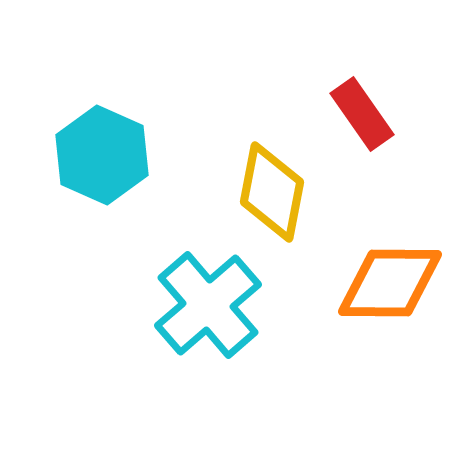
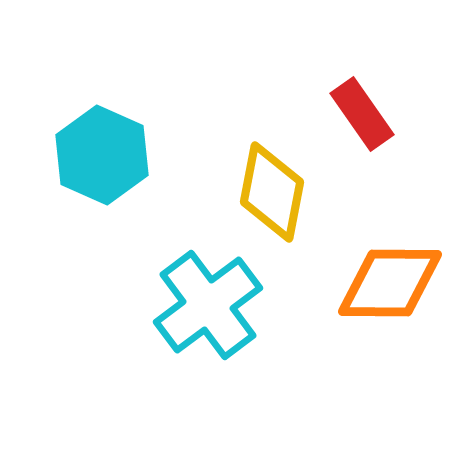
cyan cross: rotated 4 degrees clockwise
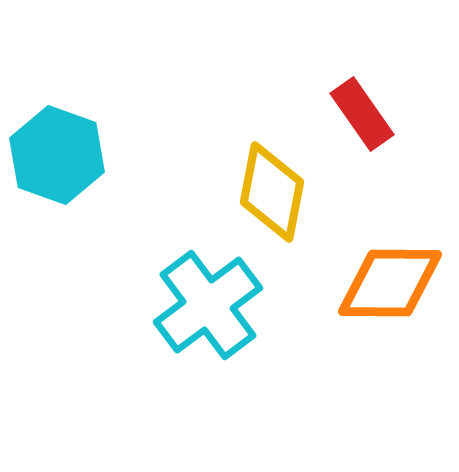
cyan hexagon: moved 45 px left; rotated 4 degrees counterclockwise
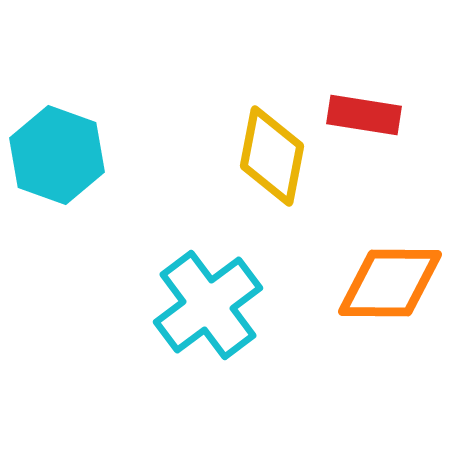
red rectangle: moved 2 px right, 1 px down; rotated 46 degrees counterclockwise
yellow diamond: moved 36 px up
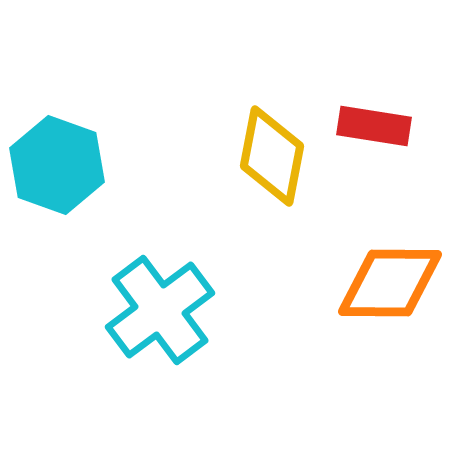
red rectangle: moved 10 px right, 11 px down
cyan hexagon: moved 10 px down
cyan cross: moved 48 px left, 5 px down
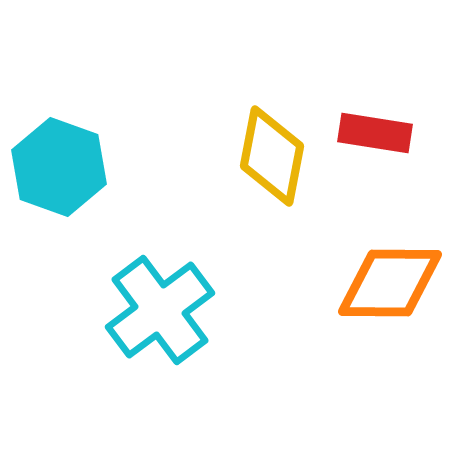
red rectangle: moved 1 px right, 7 px down
cyan hexagon: moved 2 px right, 2 px down
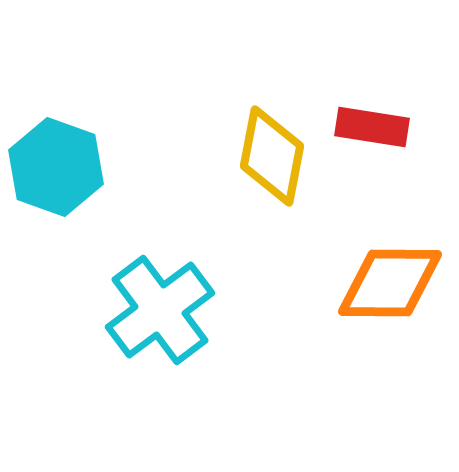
red rectangle: moved 3 px left, 6 px up
cyan hexagon: moved 3 px left
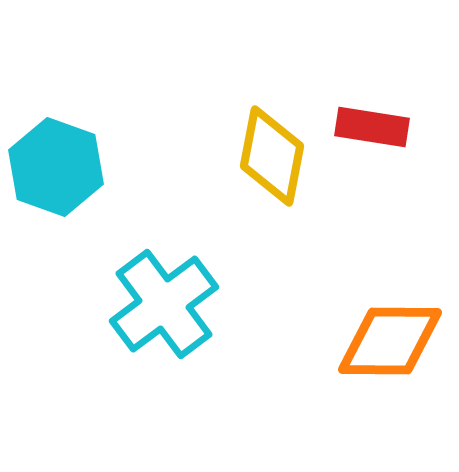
orange diamond: moved 58 px down
cyan cross: moved 4 px right, 6 px up
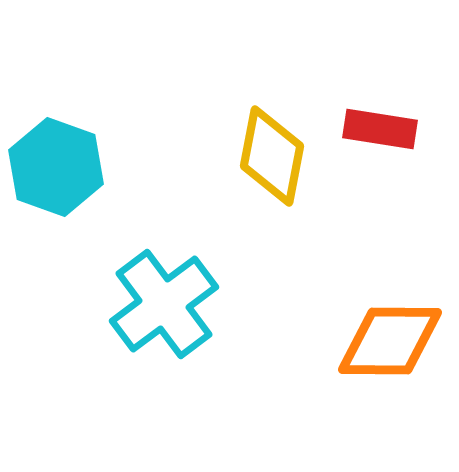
red rectangle: moved 8 px right, 2 px down
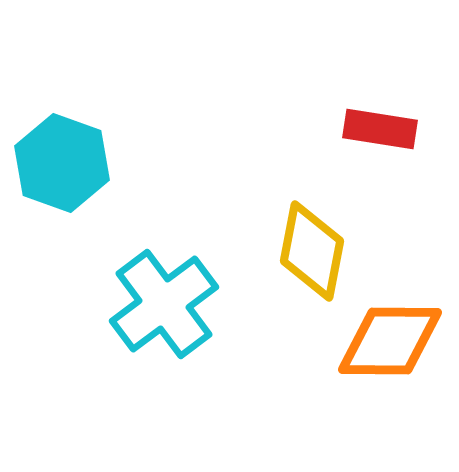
yellow diamond: moved 40 px right, 95 px down
cyan hexagon: moved 6 px right, 4 px up
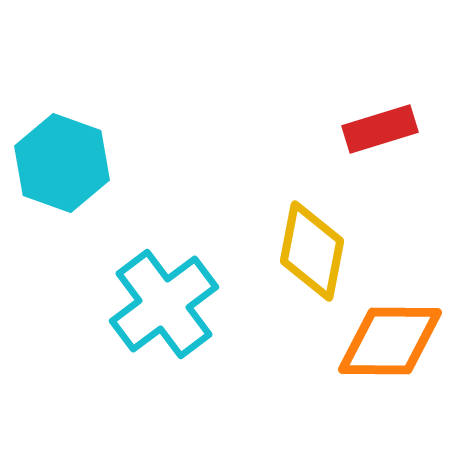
red rectangle: rotated 26 degrees counterclockwise
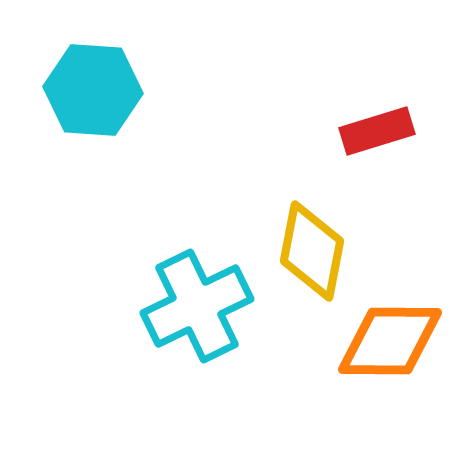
red rectangle: moved 3 px left, 2 px down
cyan hexagon: moved 31 px right, 73 px up; rotated 16 degrees counterclockwise
cyan cross: moved 33 px right, 2 px down; rotated 11 degrees clockwise
